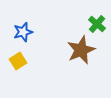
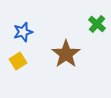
brown star: moved 15 px left, 4 px down; rotated 12 degrees counterclockwise
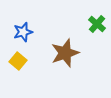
brown star: moved 1 px left, 1 px up; rotated 16 degrees clockwise
yellow square: rotated 18 degrees counterclockwise
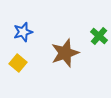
green cross: moved 2 px right, 12 px down
yellow square: moved 2 px down
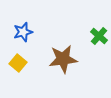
brown star: moved 2 px left, 6 px down; rotated 12 degrees clockwise
